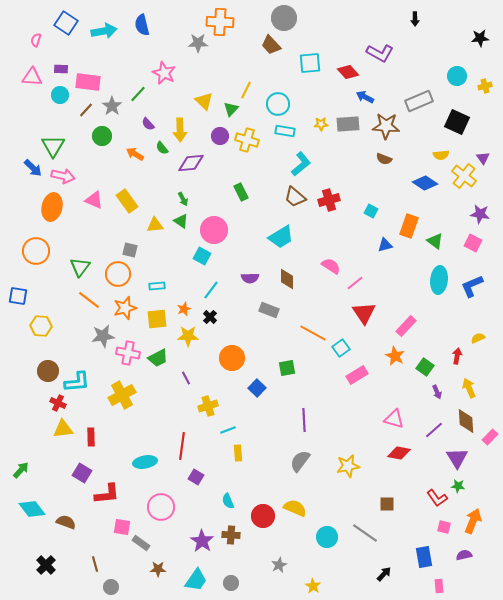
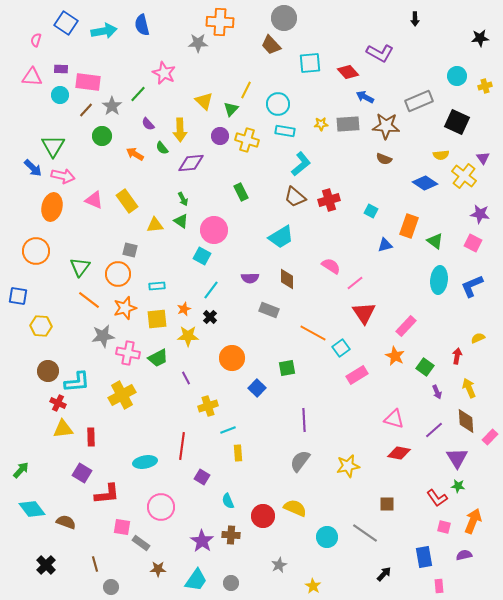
purple square at (196, 477): moved 6 px right
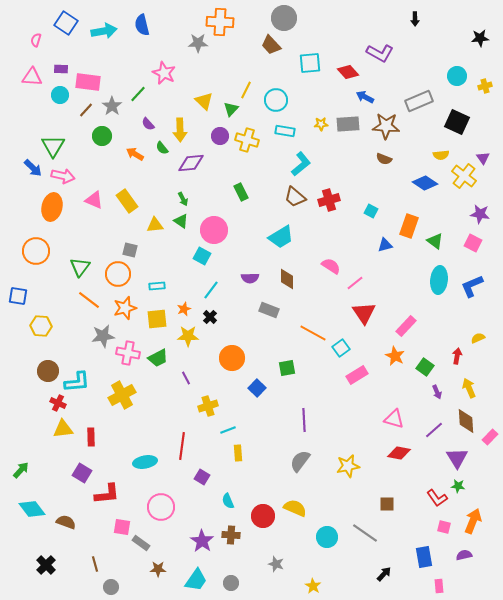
cyan circle at (278, 104): moved 2 px left, 4 px up
gray star at (279, 565): moved 3 px left, 1 px up; rotated 28 degrees counterclockwise
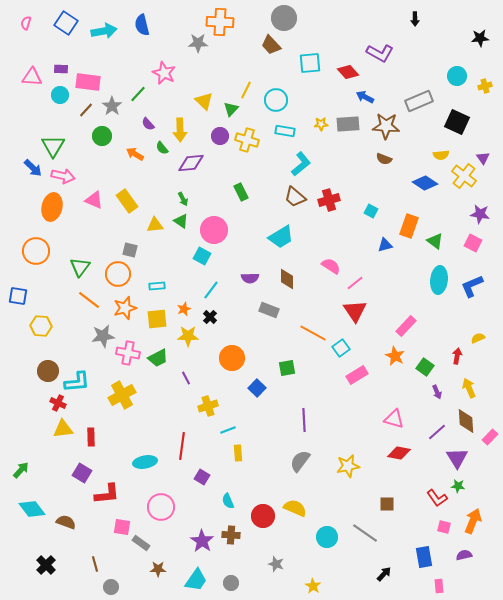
pink semicircle at (36, 40): moved 10 px left, 17 px up
red triangle at (364, 313): moved 9 px left, 2 px up
purple line at (434, 430): moved 3 px right, 2 px down
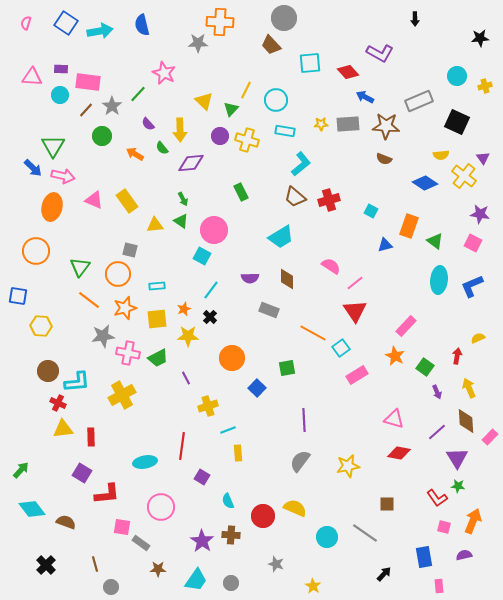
cyan arrow at (104, 31): moved 4 px left
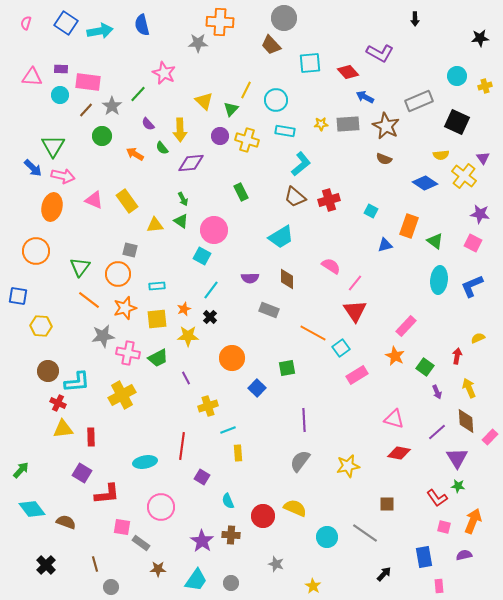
brown star at (386, 126): rotated 24 degrees clockwise
pink line at (355, 283): rotated 12 degrees counterclockwise
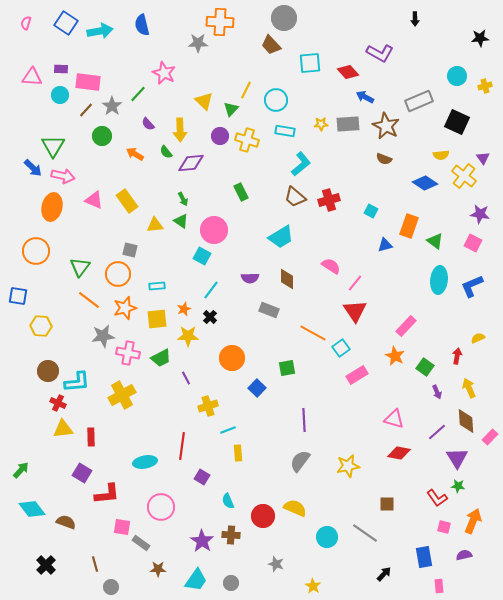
green semicircle at (162, 148): moved 4 px right, 4 px down
green trapezoid at (158, 358): moved 3 px right
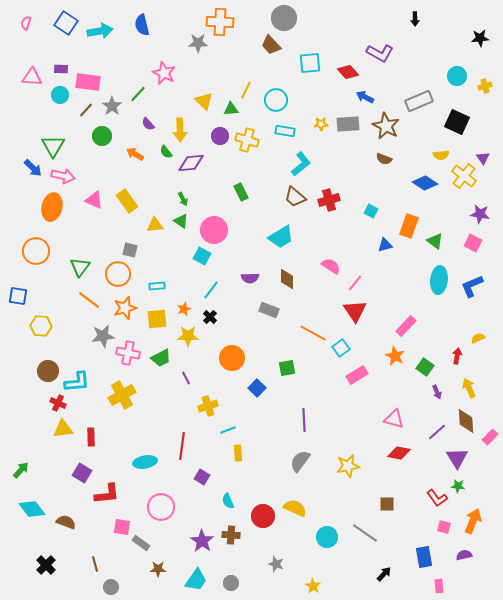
green triangle at (231, 109): rotated 42 degrees clockwise
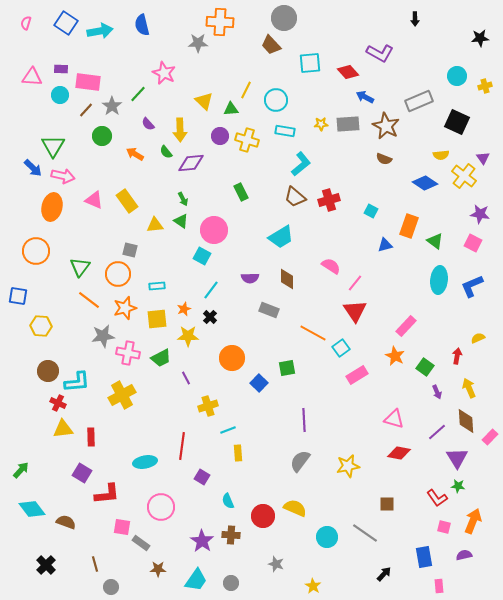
blue square at (257, 388): moved 2 px right, 5 px up
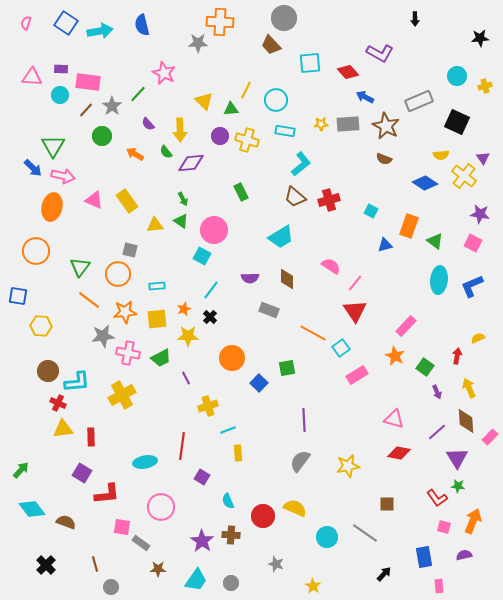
orange star at (125, 308): moved 4 px down; rotated 10 degrees clockwise
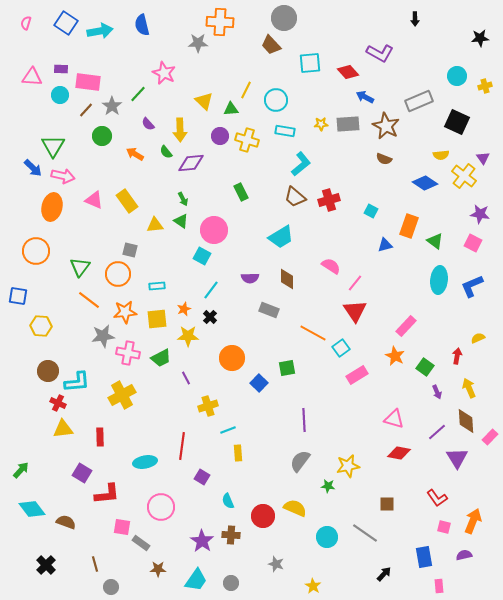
red rectangle at (91, 437): moved 9 px right
green star at (458, 486): moved 130 px left
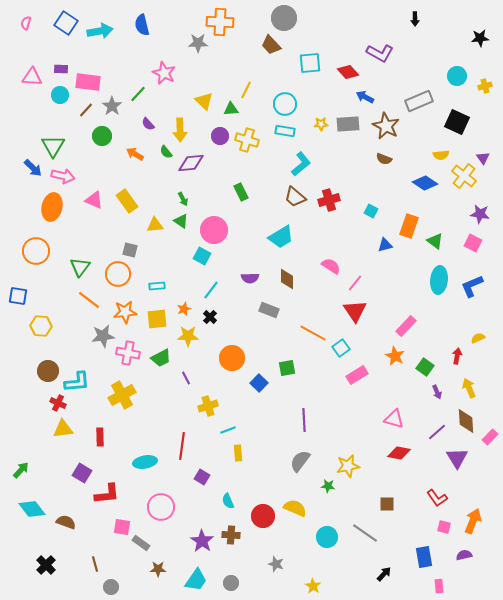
cyan circle at (276, 100): moved 9 px right, 4 px down
